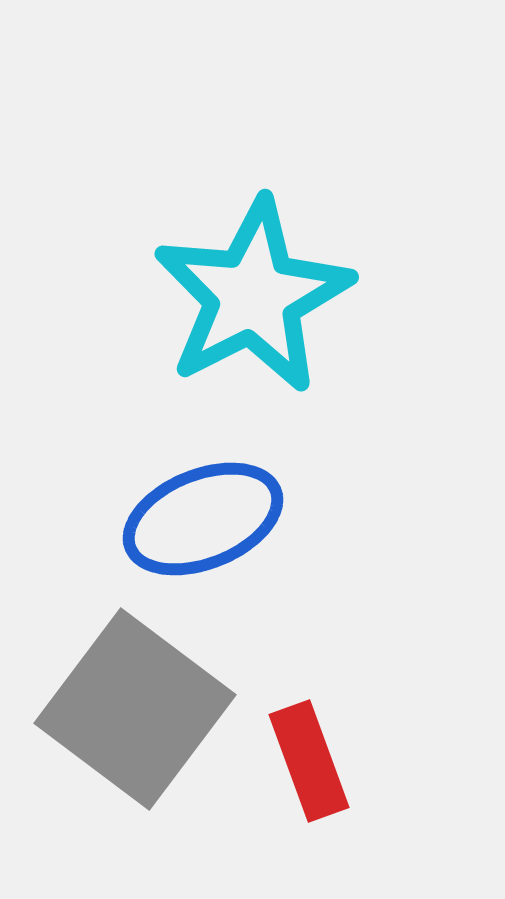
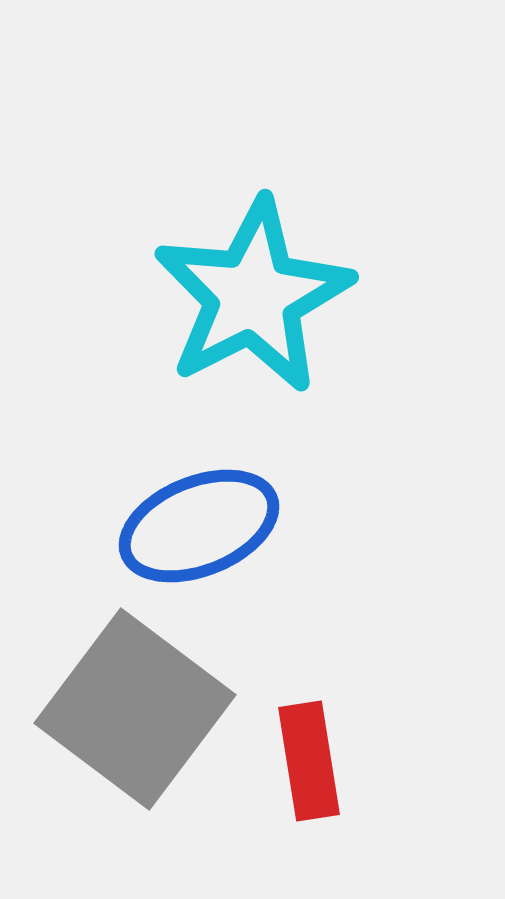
blue ellipse: moved 4 px left, 7 px down
red rectangle: rotated 11 degrees clockwise
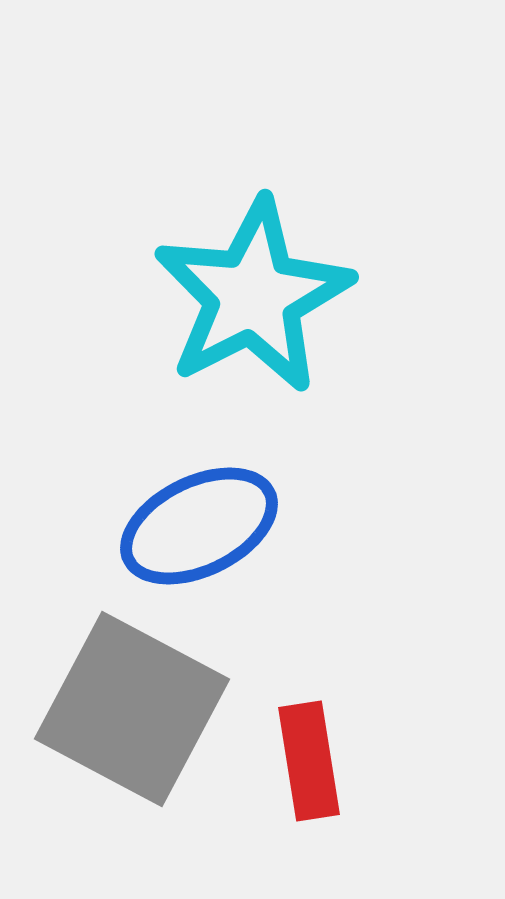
blue ellipse: rotated 4 degrees counterclockwise
gray square: moved 3 px left; rotated 9 degrees counterclockwise
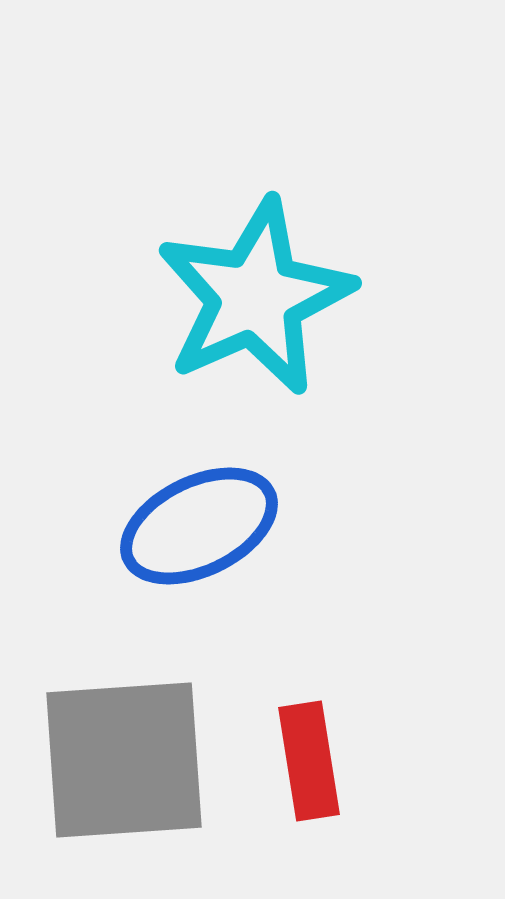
cyan star: moved 2 px right, 1 px down; rotated 3 degrees clockwise
gray square: moved 8 px left, 51 px down; rotated 32 degrees counterclockwise
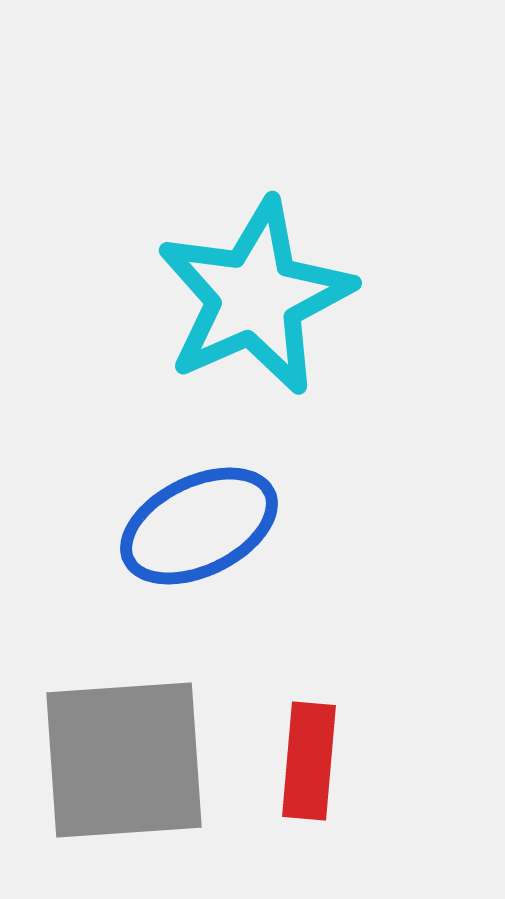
red rectangle: rotated 14 degrees clockwise
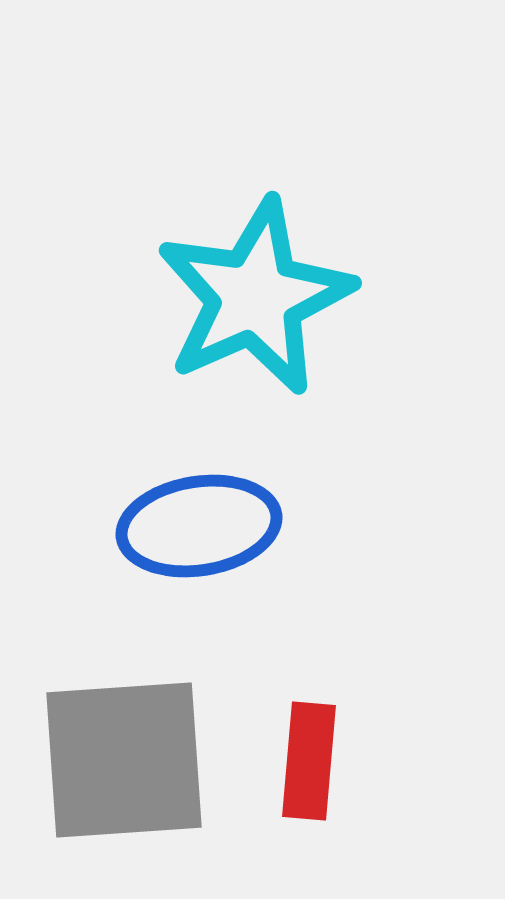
blue ellipse: rotated 17 degrees clockwise
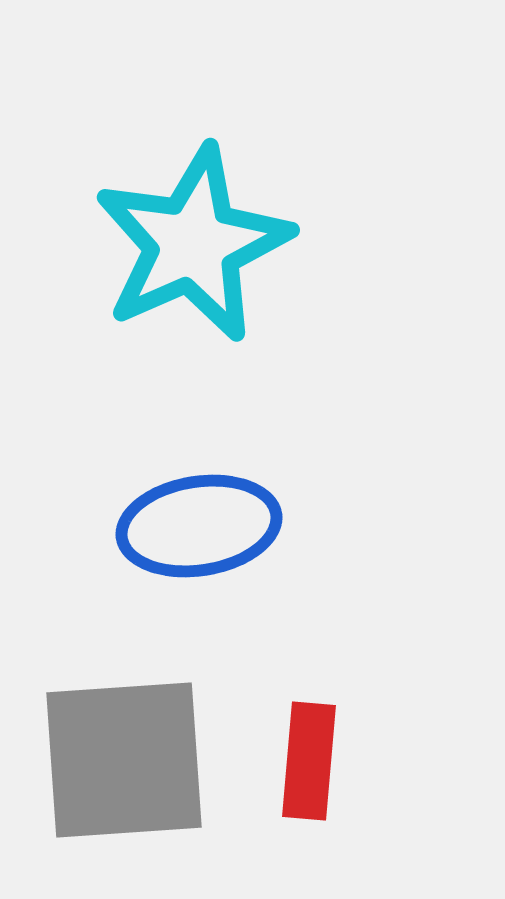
cyan star: moved 62 px left, 53 px up
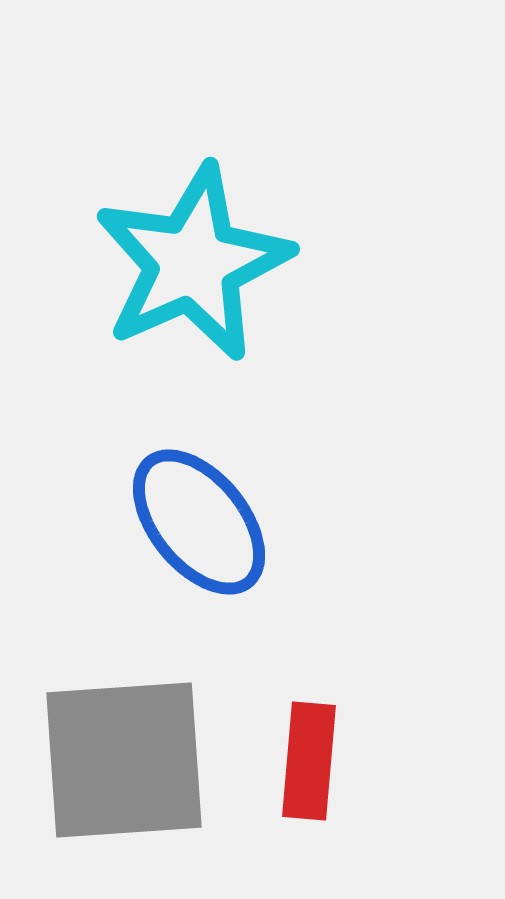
cyan star: moved 19 px down
blue ellipse: moved 4 px up; rotated 60 degrees clockwise
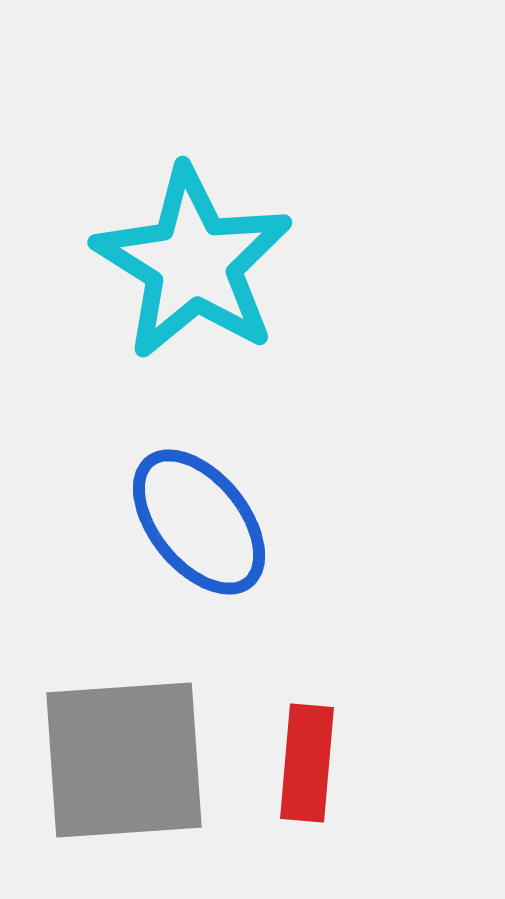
cyan star: rotated 16 degrees counterclockwise
red rectangle: moved 2 px left, 2 px down
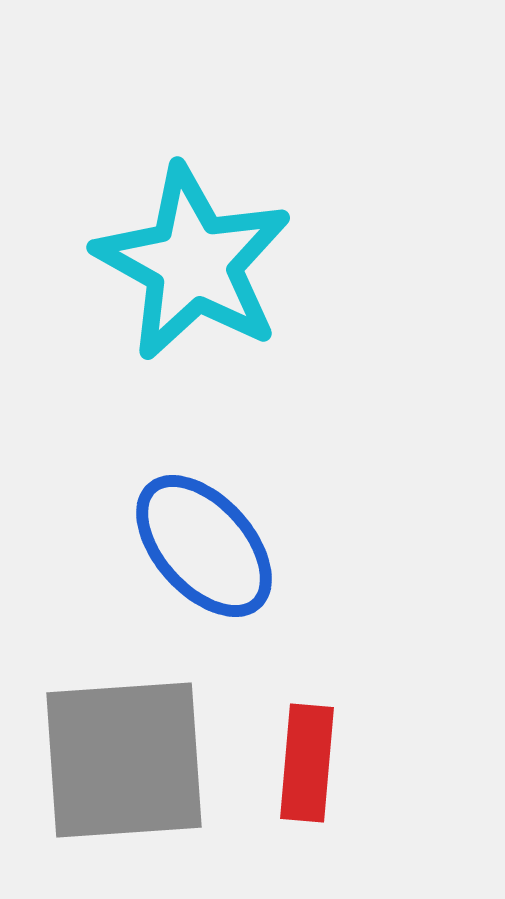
cyan star: rotated 3 degrees counterclockwise
blue ellipse: moved 5 px right, 24 px down; rotated 3 degrees counterclockwise
